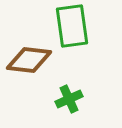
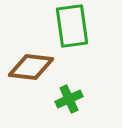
brown diamond: moved 2 px right, 7 px down
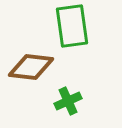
green cross: moved 1 px left, 2 px down
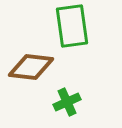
green cross: moved 1 px left, 1 px down
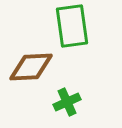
brown diamond: rotated 9 degrees counterclockwise
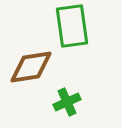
brown diamond: rotated 6 degrees counterclockwise
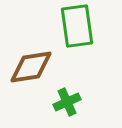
green rectangle: moved 5 px right
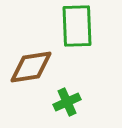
green rectangle: rotated 6 degrees clockwise
